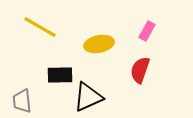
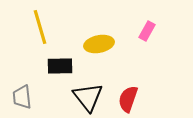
yellow line: rotated 44 degrees clockwise
red semicircle: moved 12 px left, 29 px down
black rectangle: moved 9 px up
black triangle: rotated 44 degrees counterclockwise
gray trapezoid: moved 4 px up
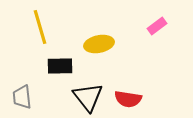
pink rectangle: moved 10 px right, 5 px up; rotated 24 degrees clockwise
red semicircle: rotated 100 degrees counterclockwise
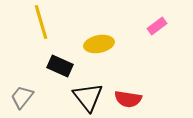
yellow line: moved 1 px right, 5 px up
black rectangle: rotated 25 degrees clockwise
gray trapezoid: rotated 45 degrees clockwise
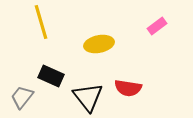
black rectangle: moved 9 px left, 10 px down
red semicircle: moved 11 px up
